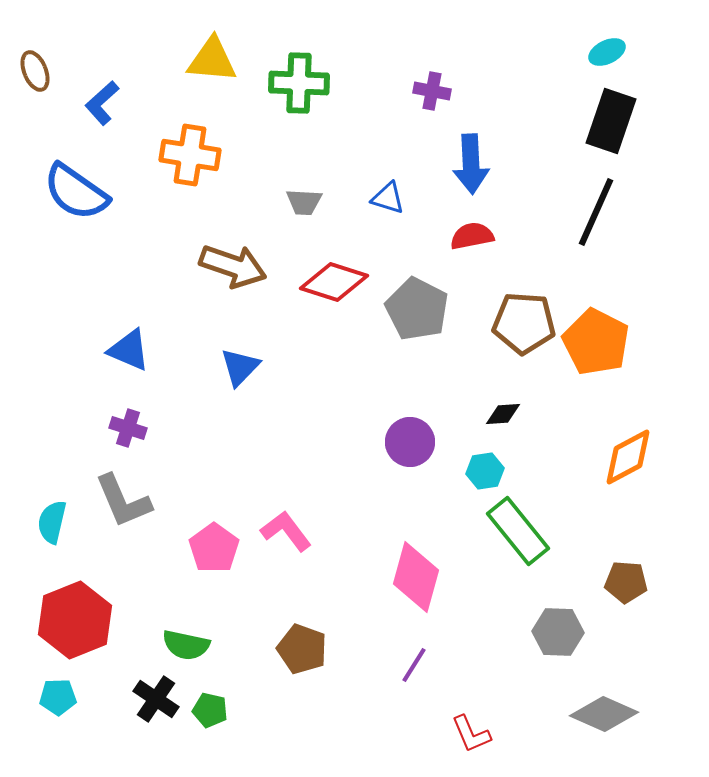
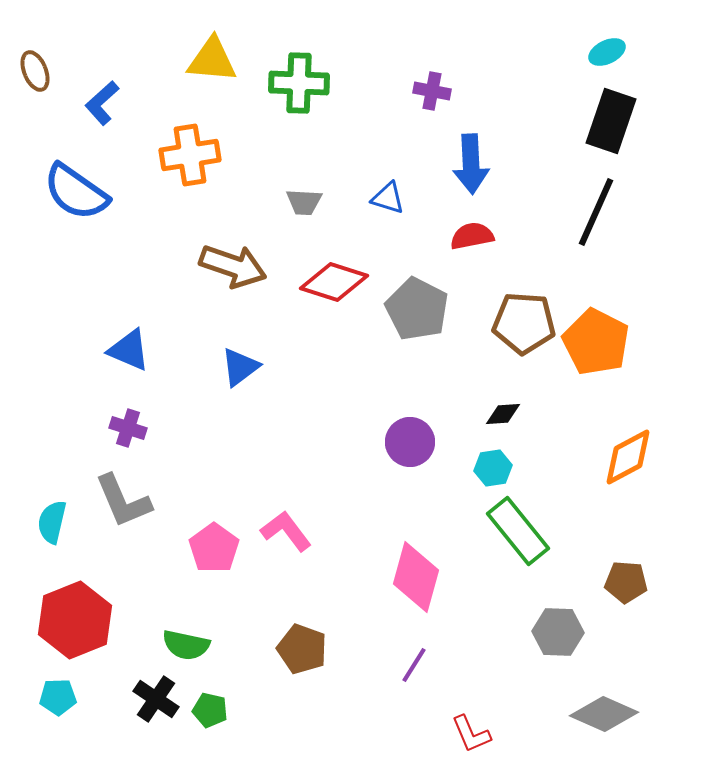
orange cross at (190, 155): rotated 18 degrees counterclockwise
blue triangle at (240, 367): rotated 9 degrees clockwise
cyan hexagon at (485, 471): moved 8 px right, 3 px up
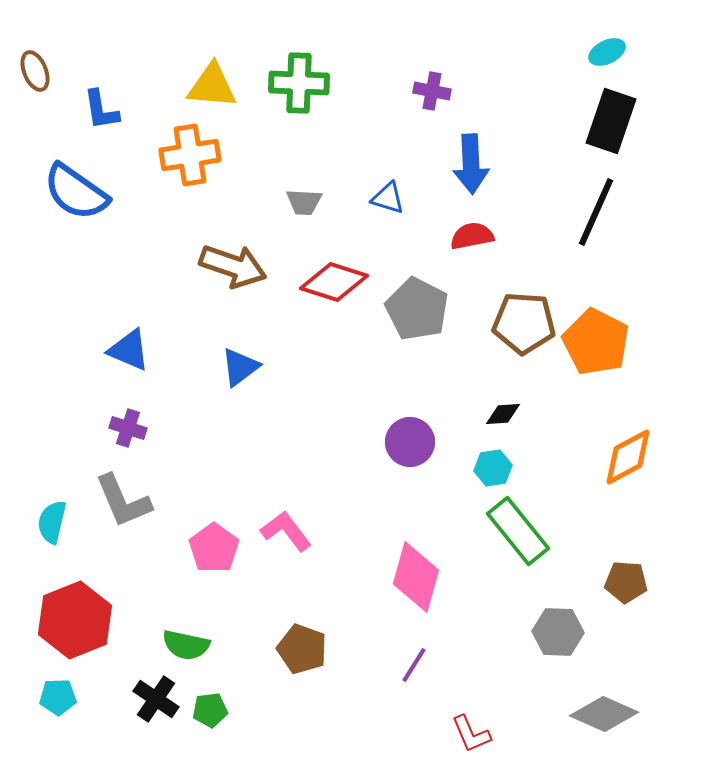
yellow triangle at (212, 60): moved 26 px down
blue L-shape at (102, 103): moved 1 px left, 7 px down; rotated 57 degrees counterclockwise
green pentagon at (210, 710): rotated 20 degrees counterclockwise
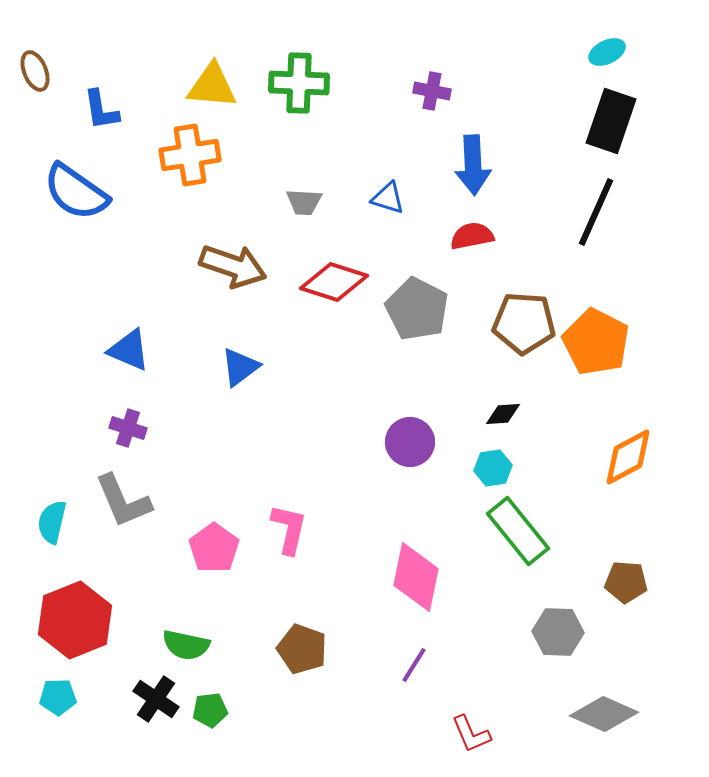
blue arrow at (471, 164): moved 2 px right, 1 px down
pink L-shape at (286, 531): moved 3 px right, 2 px up; rotated 50 degrees clockwise
pink diamond at (416, 577): rotated 4 degrees counterclockwise
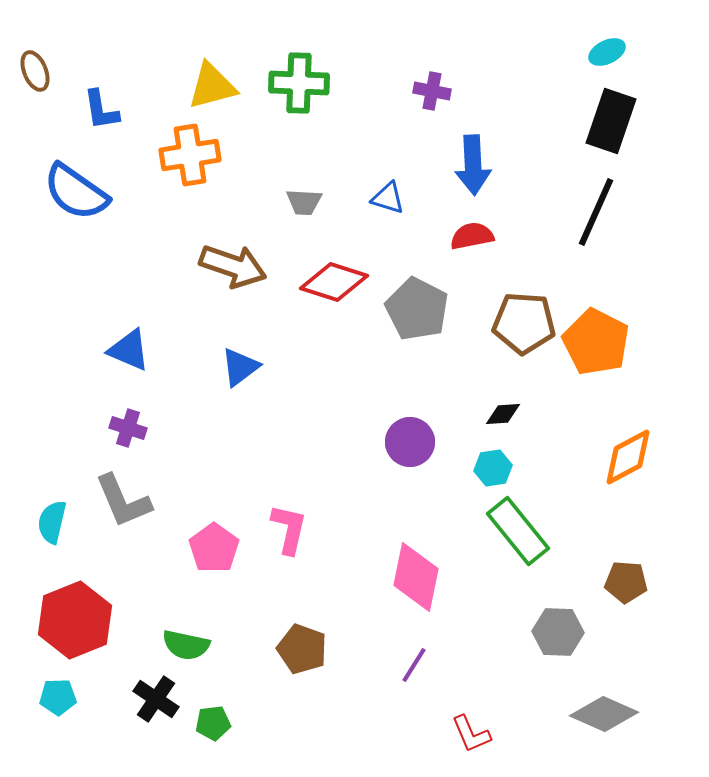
yellow triangle at (212, 86): rotated 20 degrees counterclockwise
green pentagon at (210, 710): moved 3 px right, 13 px down
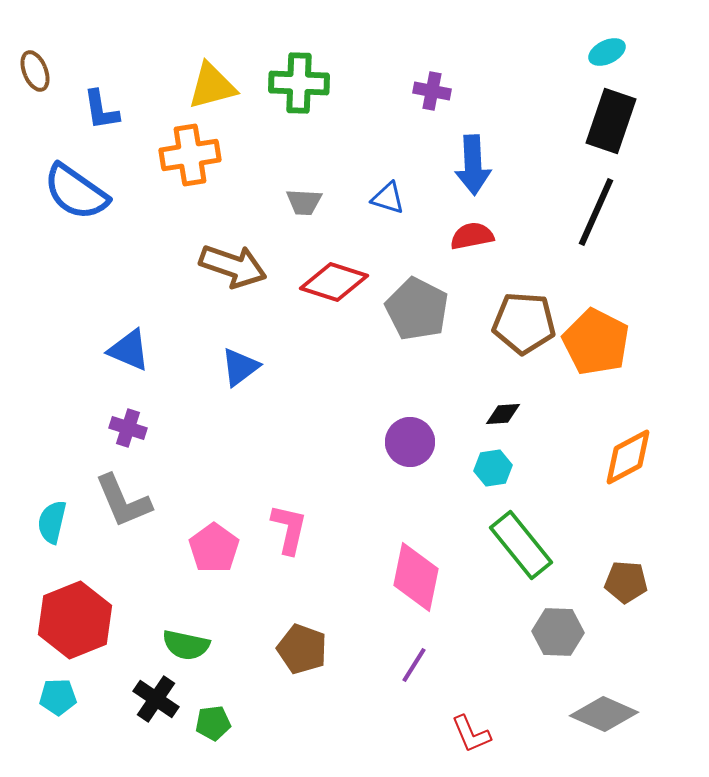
green rectangle at (518, 531): moved 3 px right, 14 px down
